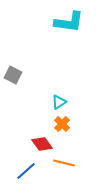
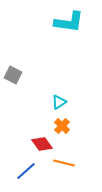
orange cross: moved 2 px down
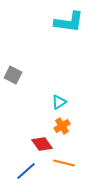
orange cross: rotated 14 degrees clockwise
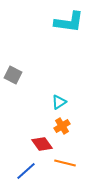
orange line: moved 1 px right
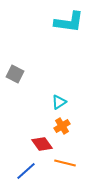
gray square: moved 2 px right, 1 px up
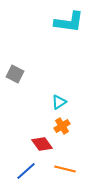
orange line: moved 6 px down
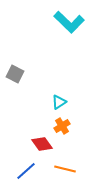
cyan L-shape: rotated 36 degrees clockwise
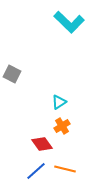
gray square: moved 3 px left
blue line: moved 10 px right
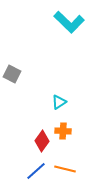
orange cross: moved 1 px right, 5 px down; rotated 35 degrees clockwise
red diamond: moved 3 px up; rotated 70 degrees clockwise
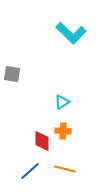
cyan L-shape: moved 2 px right, 11 px down
gray square: rotated 18 degrees counterclockwise
cyan triangle: moved 3 px right
red diamond: rotated 35 degrees counterclockwise
blue line: moved 6 px left
